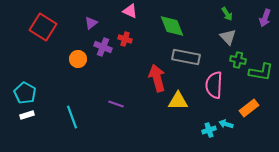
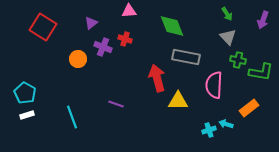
pink triangle: moved 1 px left; rotated 28 degrees counterclockwise
purple arrow: moved 2 px left, 2 px down
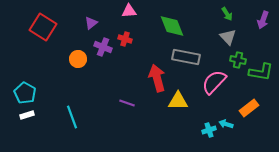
pink semicircle: moved 3 px up; rotated 40 degrees clockwise
purple line: moved 11 px right, 1 px up
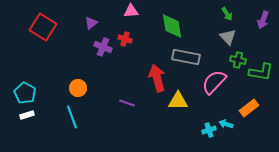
pink triangle: moved 2 px right
green diamond: rotated 12 degrees clockwise
orange circle: moved 29 px down
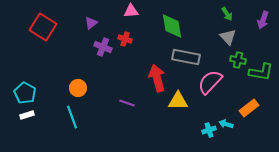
pink semicircle: moved 4 px left
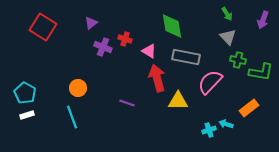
pink triangle: moved 18 px right, 40 px down; rotated 35 degrees clockwise
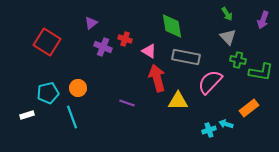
red square: moved 4 px right, 15 px down
cyan pentagon: moved 23 px right; rotated 30 degrees clockwise
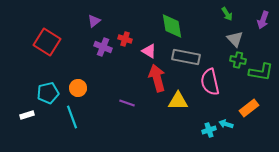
purple triangle: moved 3 px right, 2 px up
gray triangle: moved 7 px right, 2 px down
pink semicircle: rotated 56 degrees counterclockwise
